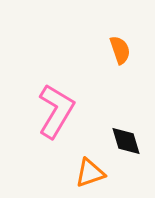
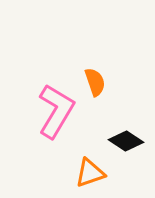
orange semicircle: moved 25 px left, 32 px down
black diamond: rotated 40 degrees counterclockwise
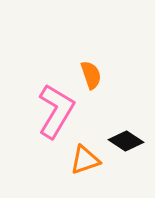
orange semicircle: moved 4 px left, 7 px up
orange triangle: moved 5 px left, 13 px up
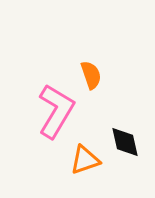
black diamond: moved 1 px left, 1 px down; rotated 44 degrees clockwise
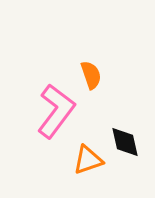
pink L-shape: rotated 6 degrees clockwise
orange triangle: moved 3 px right
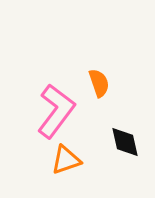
orange semicircle: moved 8 px right, 8 px down
orange triangle: moved 22 px left
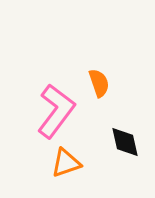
orange triangle: moved 3 px down
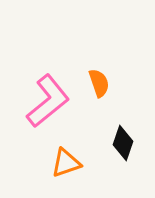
pink L-shape: moved 8 px left, 10 px up; rotated 14 degrees clockwise
black diamond: moved 2 px left, 1 px down; rotated 32 degrees clockwise
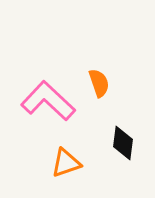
pink L-shape: rotated 98 degrees counterclockwise
black diamond: rotated 12 degrees counterclockwise
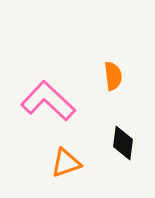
orange semicircle: moved 14 px right, 7 px up; rotated 12 degrees clockwise
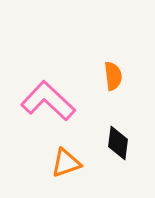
black diamond: moved 5 px left
